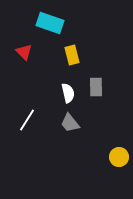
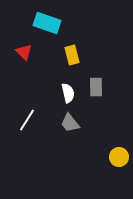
cyan rectangle: moved 3 px left
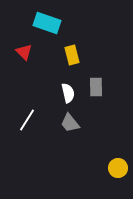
yellow circle: moved 1 px left, 11 px down
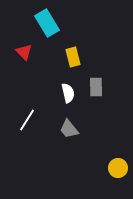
cyan rectangle: rotated 40 degrees clockwise
yellow rectangle: moved 1 px right, 2 px down
gray trapezoid: moved 1 px left, 6 px down
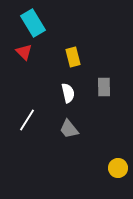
cyan rectangle: moved 14 px left
gray rectangle: moved 8 px right
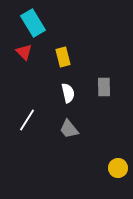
yellow rectangle: moved 10 px left
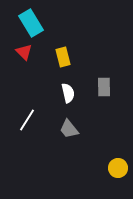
cyan rectangle: moved 2 px left
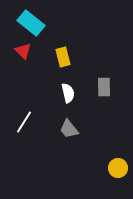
cyan rectangle: rotated 20 degrees counterclockwise
red triangle: moved 1 px left, 1 px up
white line: moved 3 px left, 2 px down
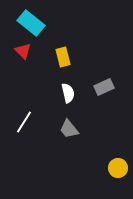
gray rectangle: rotated 66 degrees clockwise
